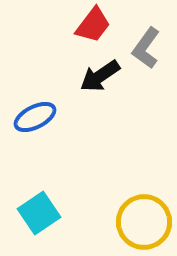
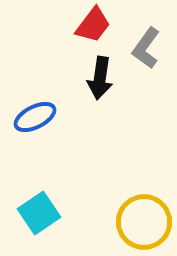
black arrow: moved 2 px down; rotated 48 degrees counterclockwise
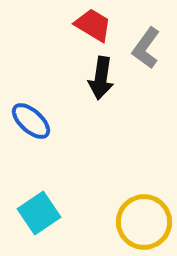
red trapezoid: rotated 96 degrees counterclockwise
black arrow: moved 1 px right
blue ellipse: moved 4 px left, 4 px down; rotated 69 degrees clockwise
